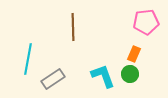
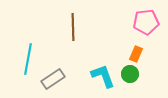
orange rectangle: moved 2 px right
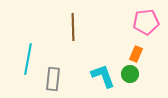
gray rectangle: rotated 50 degrees counterclockwise
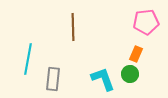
cyan L-shape: moved 3 px down
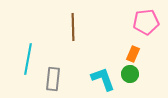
orange rectangle: moved 3 px left
